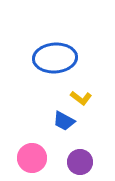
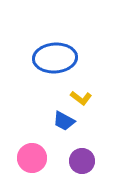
purple circle: moved 2 px right, 1 px up
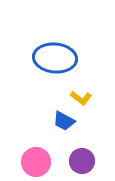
blue ellipse: rotated 9 degrees clockwise
pink circle: moved 4 px right, 4 px down
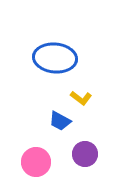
blue trapezoid: moved 4 px left
purple circle: moved 3 px right, 7 px up
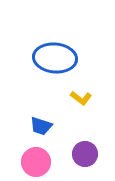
blue trapezoid: moved 19 px left, 5 px down; rotated 10 degrees counterclockwise
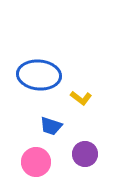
blue ellipse: moved 16 px left, 17 px down
blue trapezoid: moved 10 px right
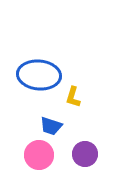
yellow L-shape: moved 8 px left, 1 px up; rotated 70 degrees clockwise
pink circle: moved 3 px right, 7 px up
